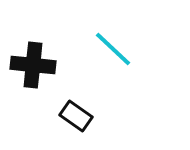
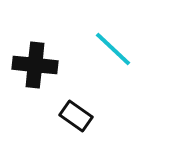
black cross: moved 2 px right
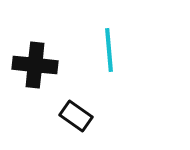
cyan line: moved 4 px left, 1 px down; rotated 42 degrees clockwise
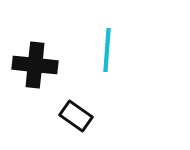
cyan line: moved 2 px left; rotated 9 degrees clockwise
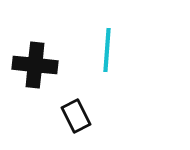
black rectangle: rotated 28 degrees clockwise
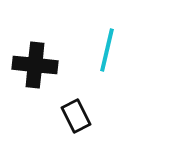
cyan line: rotated 9 degrees clockwise
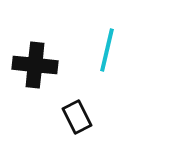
black rectangle: moved 1 px right, 1 px down
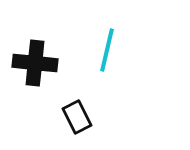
black cross: moved 2 px up
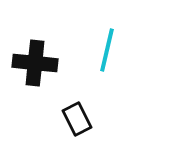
black rectangle: moved 2 px down
